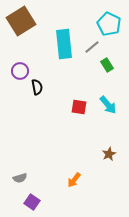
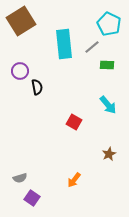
green rectangle: rotated 56 degrees counterclockwise
red square: moved 5 px left, 15 px down; rotated 21 degrees clockwise
purple square: moved 4 px up
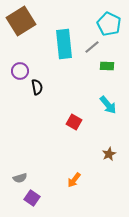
green rectangle: moved 1 px down
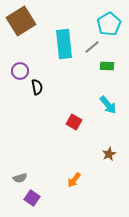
cyan pentagon: rotated 15 degrees clockwise
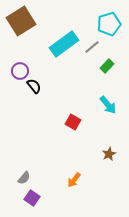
cyan pentagon: rotated 15 degrees clockwise
cyan rectangle: rotated 60 degrees clockwise
green rectangle: rotated 48 degrees counterclockwise
black semicircle: moved 3 px left, 1 px up; rotated 28 degrees counterclockwise
red square: moved 1 px left
gray semicircle: moved 4 px right; rotated 32 degrees counterclockwise
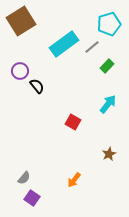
black semicircle: moved 3 px right
cyan arrow: moved 1 px up; rotated 102 degrees counterclockwise
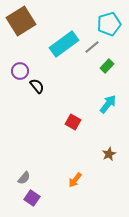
orange arrow: moved 1 px right
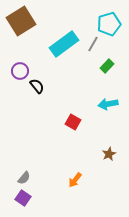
gray line: moved 1 px right, 3 px up; rotated 21 degrees counterclockwise
cyan arrow: rotated 138 degrees counterclockwise
purple square: moved 9 px left
